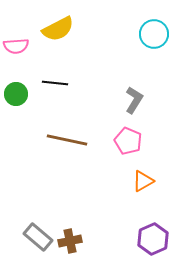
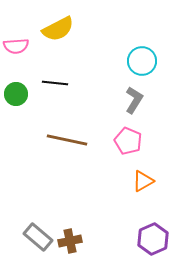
cyan circle: moved 12 px left, 27 px down
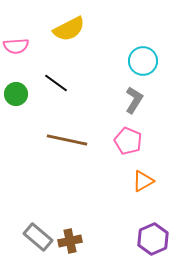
yellow semicircle: moved 11 px right
cyan circle: moved 1 px right
black line: moved 1 px right; rotated 30 degrees clockwise
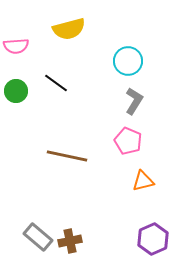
yellow semicircle: rotated 12 degrees clockwise
cyan circle: moved 15 px left
green circle: moved 3 px up
gray L-shape: moved 1 px down
brown line: moved 16 px down
orange triangle: rotated 15 degrees clockwise
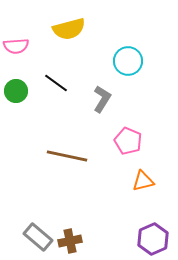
gray L-shape: moved 32 px left, 2 px up
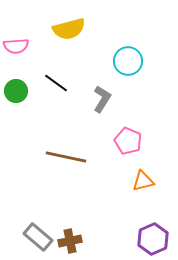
brown line: moved 1 px left, 1 px down
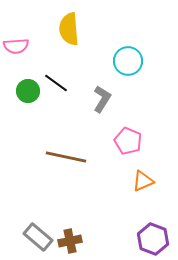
yellow semicircle: rotated 100 degrees clockwise
green circle: moved 12 px right
orange triangle: rotated 10 degrees counterclockwise
purple hexagon: rotated 16 degrees counterclockwise
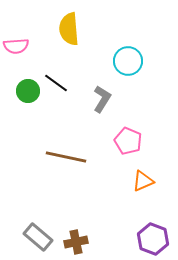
brown cross: moved 6 px right, 1 px down
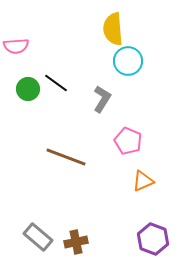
yellow semicircle: moved 44 px right
green circle: moved 2 px up
brown line: rotated 9 degrees clockwise
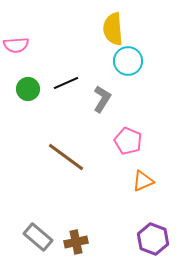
pink semicircle: moved 1 px up
black line: moved 10 px right; rotated 60 degrees counterclockwise
brown line: rotated 15 degrees clockwise
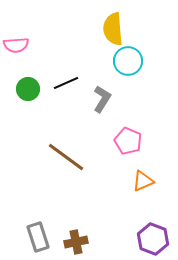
gray rectangle: rotated 32 degrees clockwise
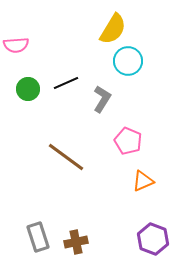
yellow semicircle: rotated 144 degrees counterclockwise
